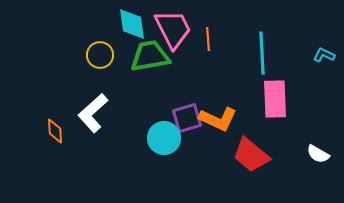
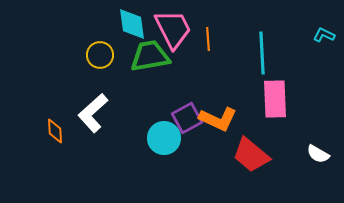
cyan L-shape: moved 20 px up
purple square: rotated 12 degrees counterclockwise
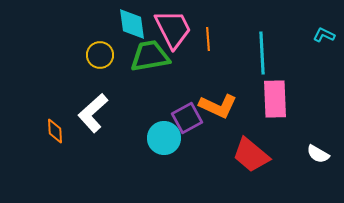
orange L-shape: moved 13 px up
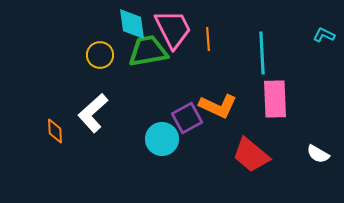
green trapezoid: moved 2 px left, 5 px up
cyan circle: moved 2 px left, 1 px down
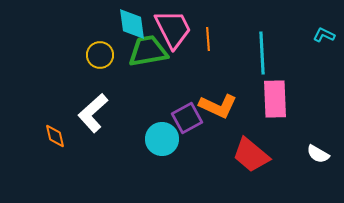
orange diamond: moved 5 px down; rotated 10 degrees counterclockwise
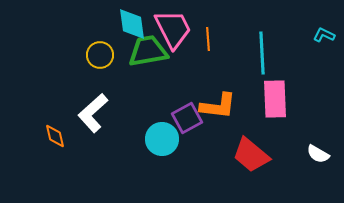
orange L-shape: rotated 18 degrees counterclockwise
